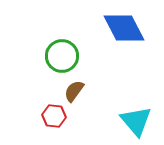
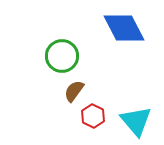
red hexagon: moved 39 px right; rotated 20 degrees clockwise
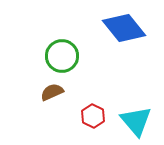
blue diamond: rotated 12 degrees counterclockwise
brown semicircle: moved 22 px left, 1 px down; rotated 30 degrees clockwise
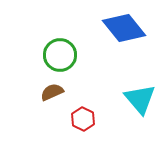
green circle: moved 2 px left, 1 px up
red hexagon: moved 10 px left, 3 px down
cyan triangle: moved 4 px right, 22 px up
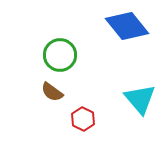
blue diamond: moved 3 px right, 2 px up
brown semicircle: rotated 120 degrees counterclockwise
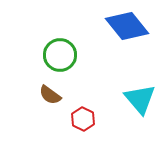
brown semicircle: moved 2 px left, 3 px down
